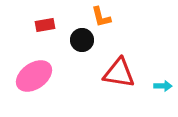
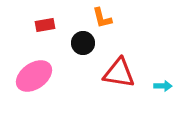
orange L-shape: moved 1 px right, 1 px down
black circle: moved 1 px right, 3 px down
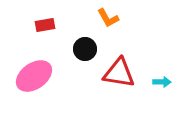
orange L-shape: moved 6 px right; rotated 15 degrees counterclockwise
black circle: moved 2 px right, 6 px down
cyan arrow: moved 1 px left, 4 px up
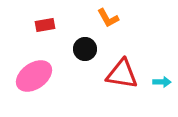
red triangle: moved 3 px right, 1 px down
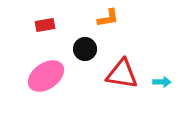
orange L-shape: rotated 70 degrees counterclockwise
pink ellipse: moved 12 px right
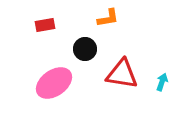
pink ellipse: moved 8 px right, 7 px down
cyan arrow: rotated 72 degrees counterclockwise
